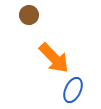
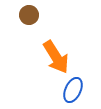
orange arrow: moved 2 px right, 1 px up; rotated 12 degrees clockwise
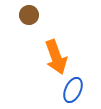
orange arrow: rotated 12 degrees clockwise
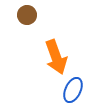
brown circle: moved 2 px left
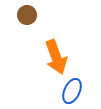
blue ellipse: moved 1 px left, 1 px down
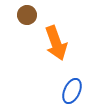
orange arrow: moved 14 px up
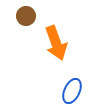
brown circle: moved 1 px left, 1 px down
